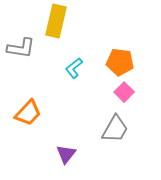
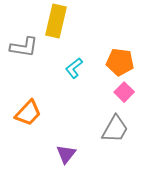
gray L-shape: moved 3 px right, 1 px up
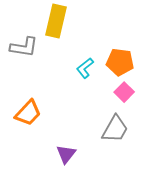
cyan L-shape: moved 11 px right
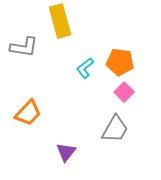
yellow rectangle: moved 4 px right; rotated 28 degrees counterclockwise
purple triangle: moved 2 px up
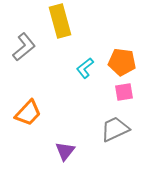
gray L-shape: rotated 48 degrees counterclockwise
orange pentagon: moved 2 px right
pink square: rotated 36 degrees clockwise
gray trapezoid: rotated 144 degrees counterclockwise
purple triangle: moved 1 px left, 1 px up
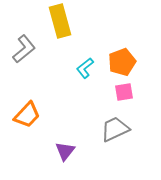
gray L-shape: moved 2 px down
orange pentagon: rotated 28 degrees counterclockwise
orange trapezoid: moved 1 px left, 2 px down
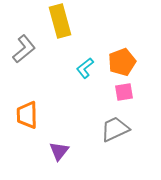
orange trapezoid: rotated 136 degrees clockwise
purple triangle: moved 6 px left
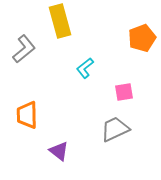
orange pentagon: moved 20 px right, 24 px up
purple triangle: rotated 30 degrees counterclockwise
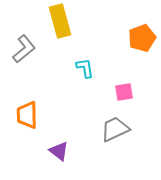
cyan L-shape: rotated 120 degrees clockwise
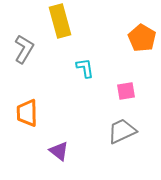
orange pentagon: rotated 20 degrees counterclockwise
gray L-shape: rotated 20 degrees counterclockwise
pink square: moved 2 px right, 1 px up
orange trapezoid: moved 2 px up
gray trapezoid: moved 7 px right, 2 px down
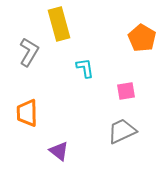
yellow rectangle: moved 1 px left, 3 px down
gray L-shape: moved 5 px right, 3 px down
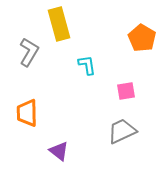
cyan L-shape: moved 2 px right, 3 px up
